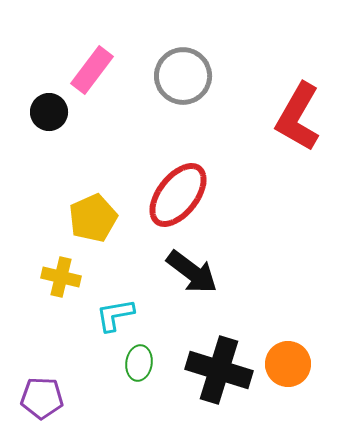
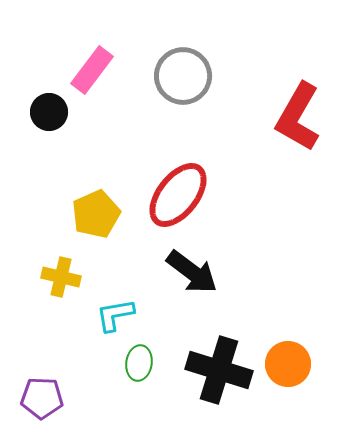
yellow pentagon: moved 3 px right, 4 px up
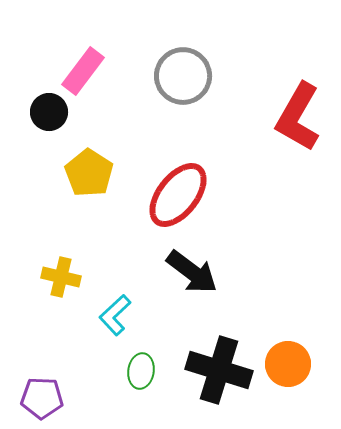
pink rectangle: moved 9 px left, 1 px down
yellow pentagon: moved 7 px left, 41 px up; rotated 15 degrees counterclockwise
cyan L-shape: rotated 33 degrees counterclockwise
green ellipse: moved 2 px right, 8 px down
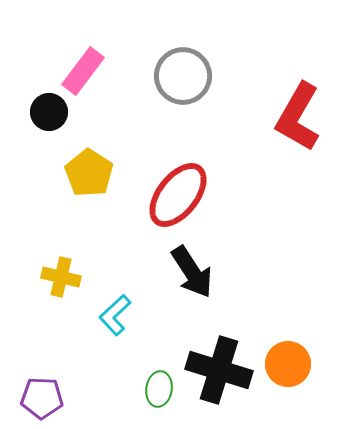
black arrow: rotated 20 degrees clockwise
green ellipse: moved 18 px right, 18 px down
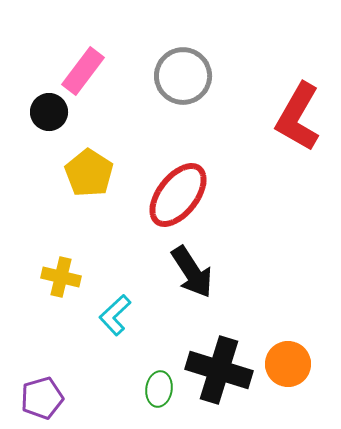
purple pentagon: rotated 18 degrees counterclockwise
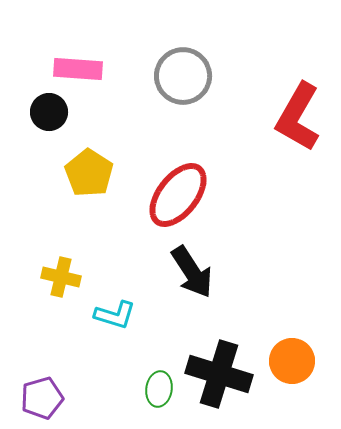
pink rectangle: moved 5 px left, 2 px up; rotated 57 degrees clockwise
cyan L-shape: rotated 120 degrees counterclockwise
orange circle: moved 4 px right, 3 px up
black cross: moved 4 px down
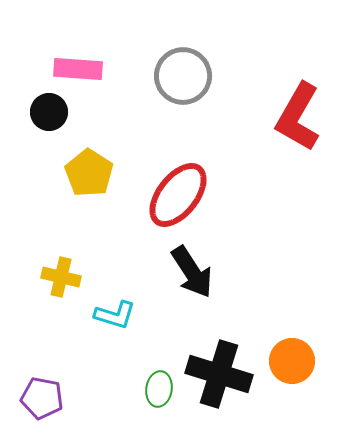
purple pentagon: rotated 27 degrees clockwise
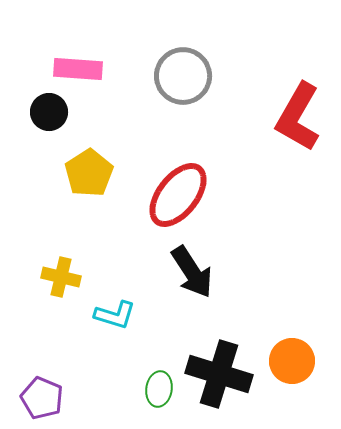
yellow pentagon: rotated 6 degrees clockwise
purple pentagon: rotated 12 degrees clockwise
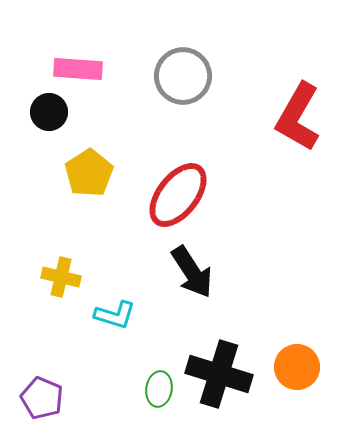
orange circle: moved 5 px right, 6 px down
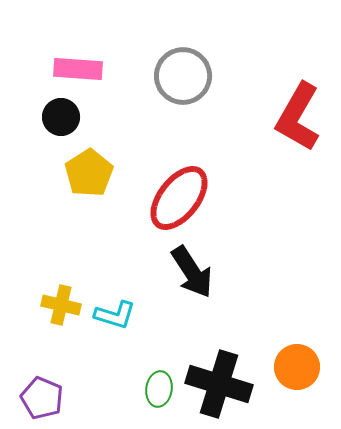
black circle: moved 12 px right, 5 px down
red ellipse: moved 1 px right, 3 px down
yellow cross: moved 28 px down
black cross: moved 10 px down
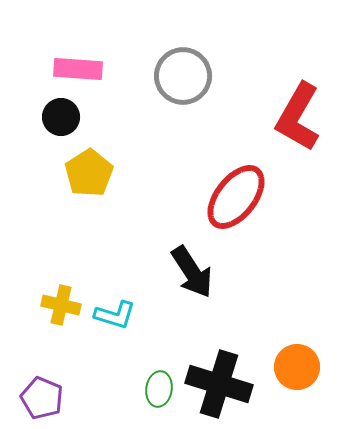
red ellipse: moved 57 px right, 1 px up
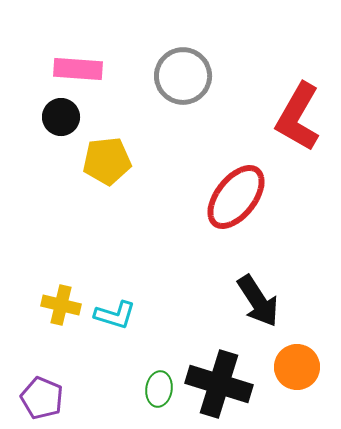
yellow pentagon: moved 18 px right, 12 px up; rotated 27 degrees clockwise
black arrow: moved 66 px right, 29 px down
